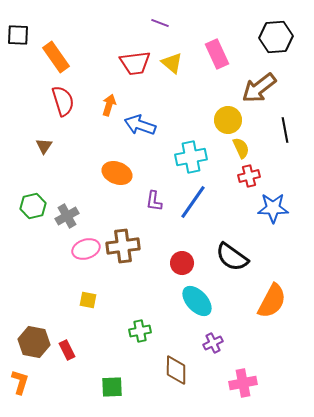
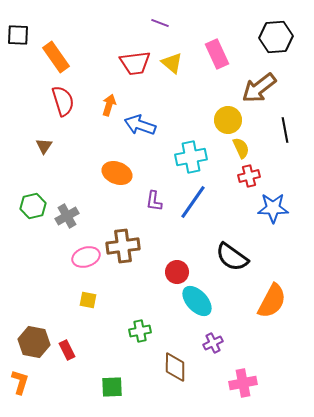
pink ellipse: moved 8 px down
red circle: moved 5 px left, 9 px down
brown diamond: moved 1 px left, 3 px up
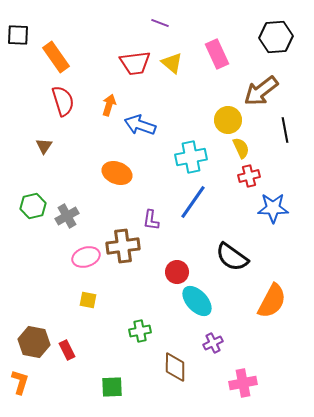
brown arrow: moved 2 px right, 3 px down
purple L-shape: moved 3 px left, 19 px down
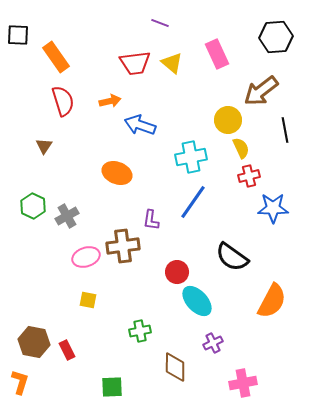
orange arrow: moved 1 px right, 4 px up; rotated 60 degrees clockwise
green hexagon: rotated 20 degrees counterclockwise
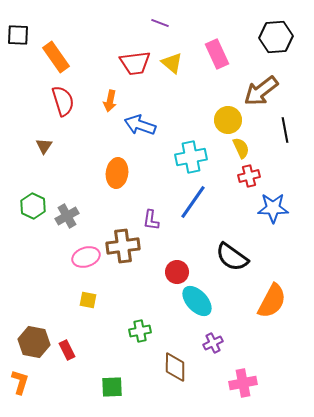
orange arrow: rotated 115 degrees clockwise
orange ellipse: rotated 76 degrees clockwise
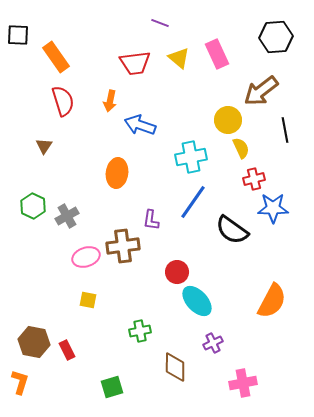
yellow triangle: moved 7 px right, 5 px up
red cross: moved 5 px right, 3 px down
black semicircle: moved 27 px up
green square: rotated 15 degrees counterclockwise
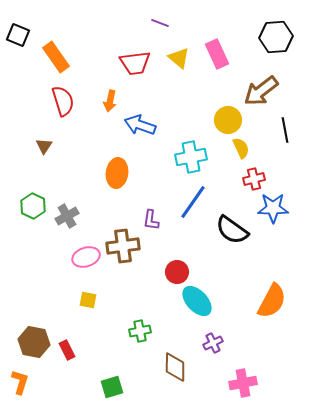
black square: rotated 20 degrees clockwise
